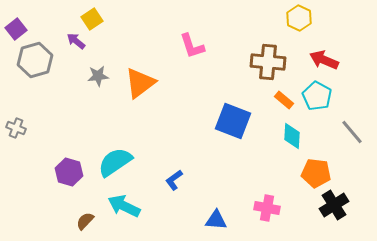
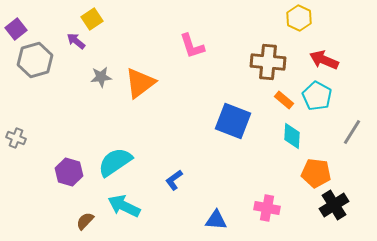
gray star: moved 3 px right, 1 px down
gray cross: moved 10 px down
gray line: rotated 72 degrees clockwise
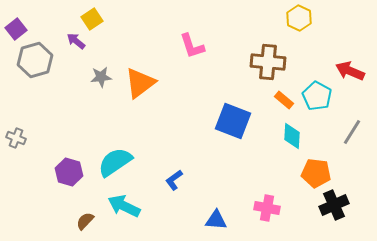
red arrow: moved 26 px right, 11 px down
black cross: rotated 8 degrees clockwise
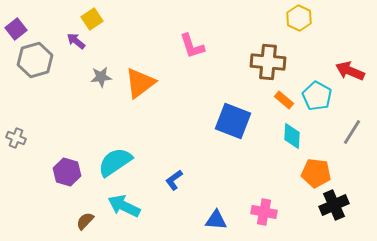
purple hexagon: moved 2 px left
pink cross: moved 3 px left, 4 px down
